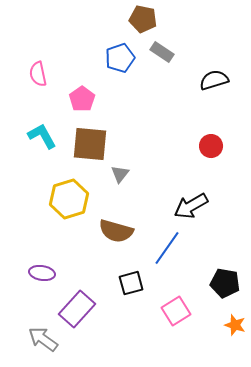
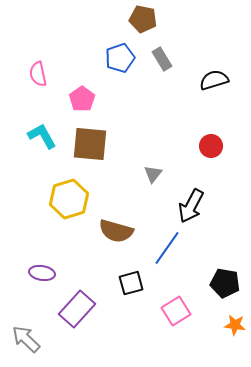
gray rectangle: moved 7 px down; rotated 25 degrees clockwise
gray triangle: moved 33 px right
black arrow: rotated 32 degrees counterclockwise
orange star: rotated 10 degrees counterclockwise
gray arrow: moved 17 px left; rotated 8 degrees clockwise
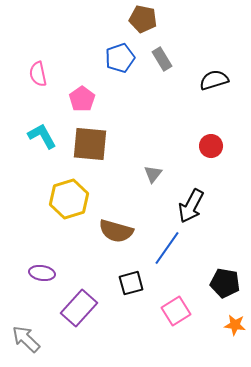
purple rectangle: moved 2 px right, 1 px up
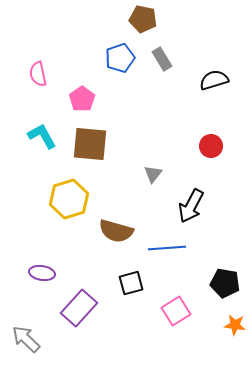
blue line: rotated 51 degrees clockwise
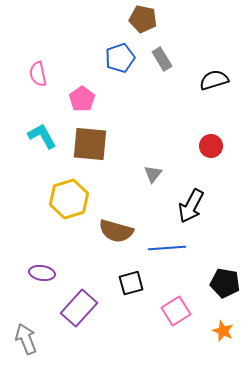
orange star: moved 12 px left, 6 px down; rotated 15 degrees clockwise
gray arrow: rotated 24 degrees clockwise
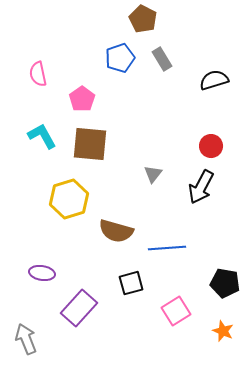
brown pentagon: rotated 16 degrees clockwise
black arrow: moved 10 px right, 19 px up
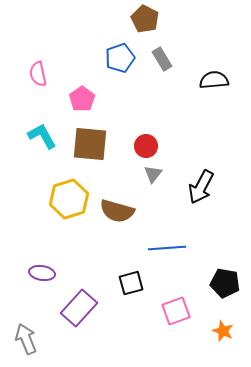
brown pentagon: moved 2 px right
black semicircle: rotated 12 degrees clockwise
red circle: moved 65 px left
brown semicircle: moved 1 px right, 20 px up
pink square: rotated 12 degrees clockwise
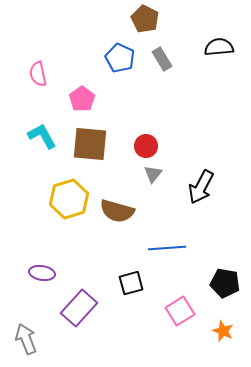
blue pentagon: rotated 28 degrees counterclockwise
black semicircle: moved 5 px right, 33 px up
pink square: moved 4 px right; rotated 12 degrees counterclockwise
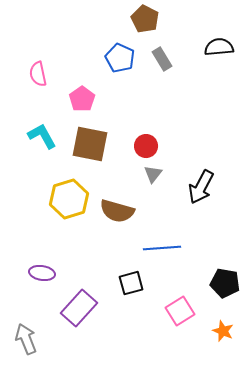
brown square: rotated 6 degrees clockwise
blue line: moved 5 px left
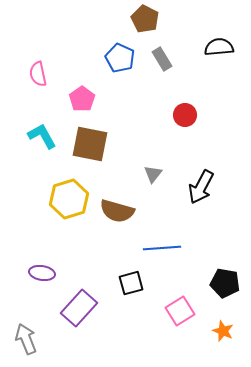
red circle: moved 39 px right, 31 px up
